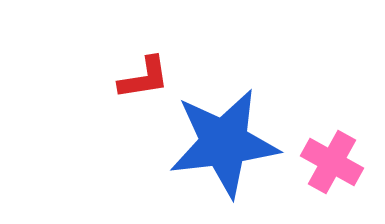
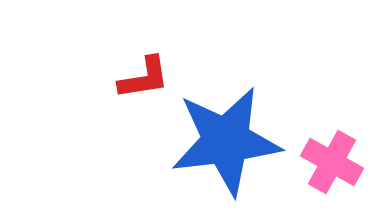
blue star: moved 2 px right, 2 px up
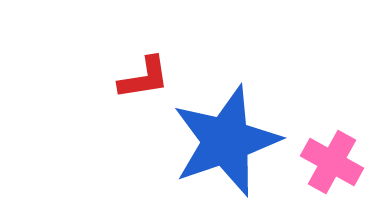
blue star: rotated 12 degrees counterclockwise
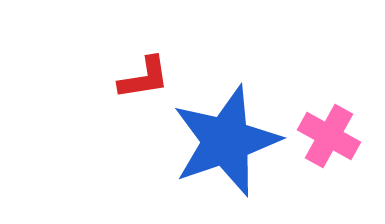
pink cross: moved 3 px left, 26 px up
